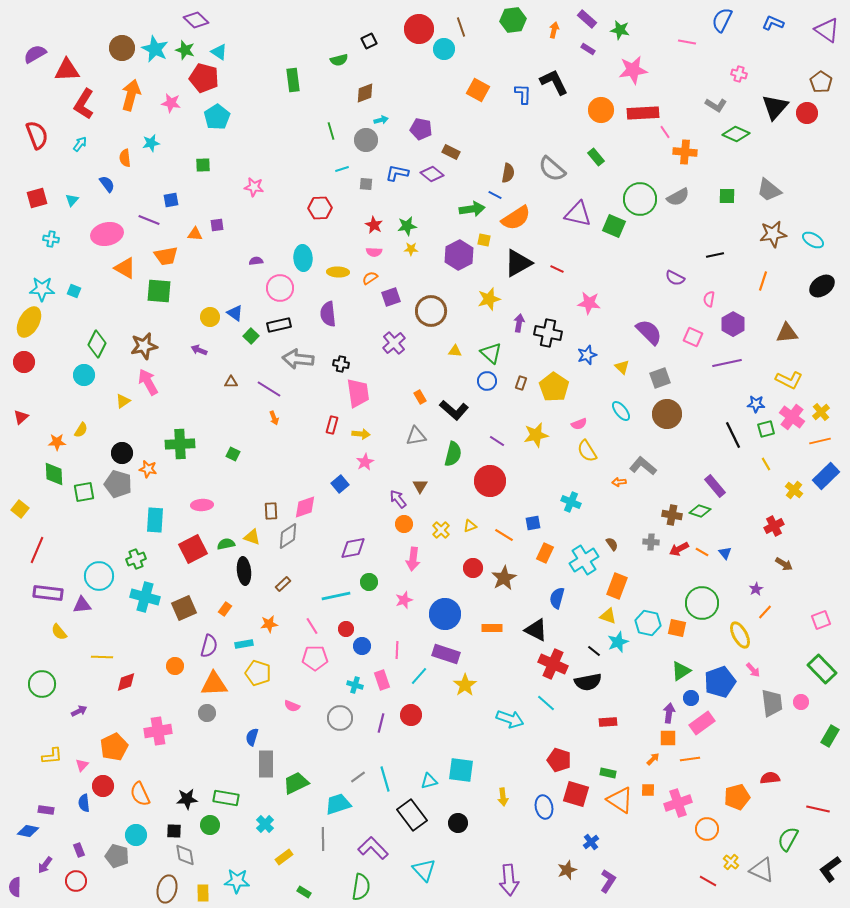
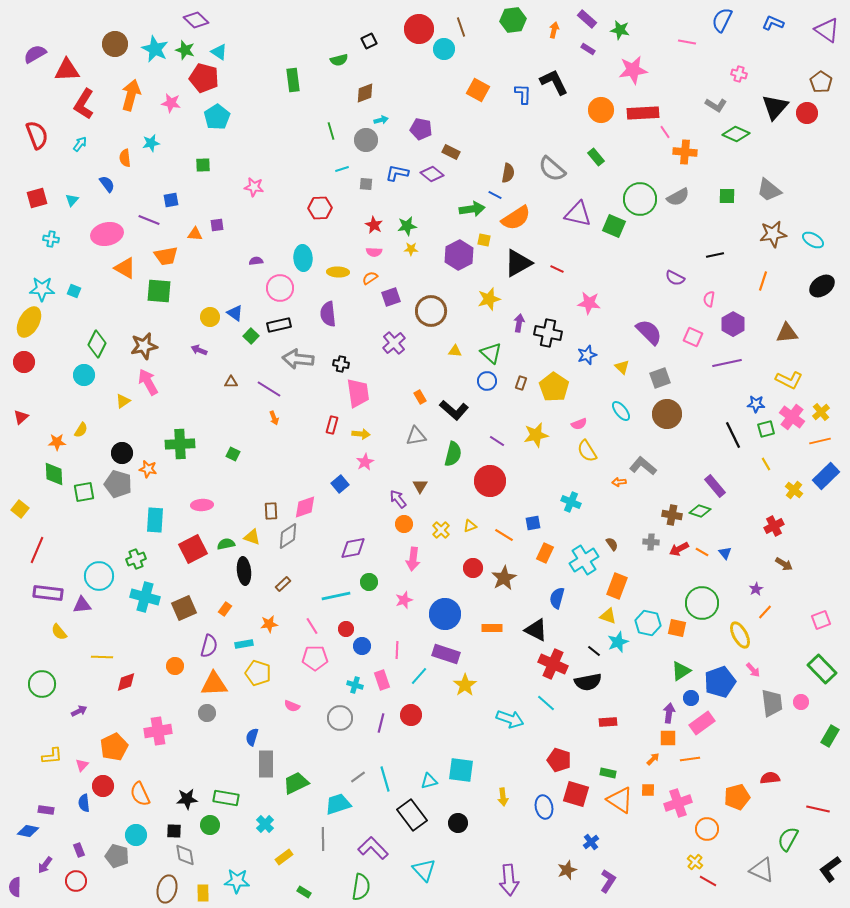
brown circle at (122, 48): moved 7 px left, 4 px up
yellow cross at (731, 862): moved 36 px left
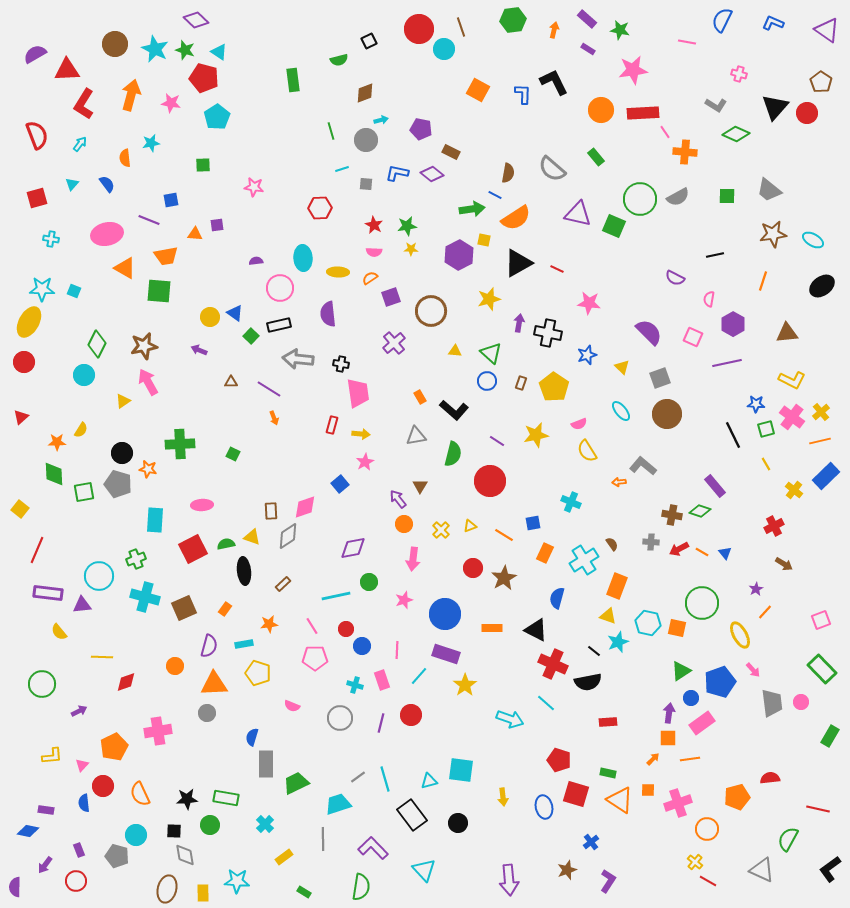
cyan triangle at (72, 200): moved 16 px up
yellow L-shape at (789, 380): moved 3 px right
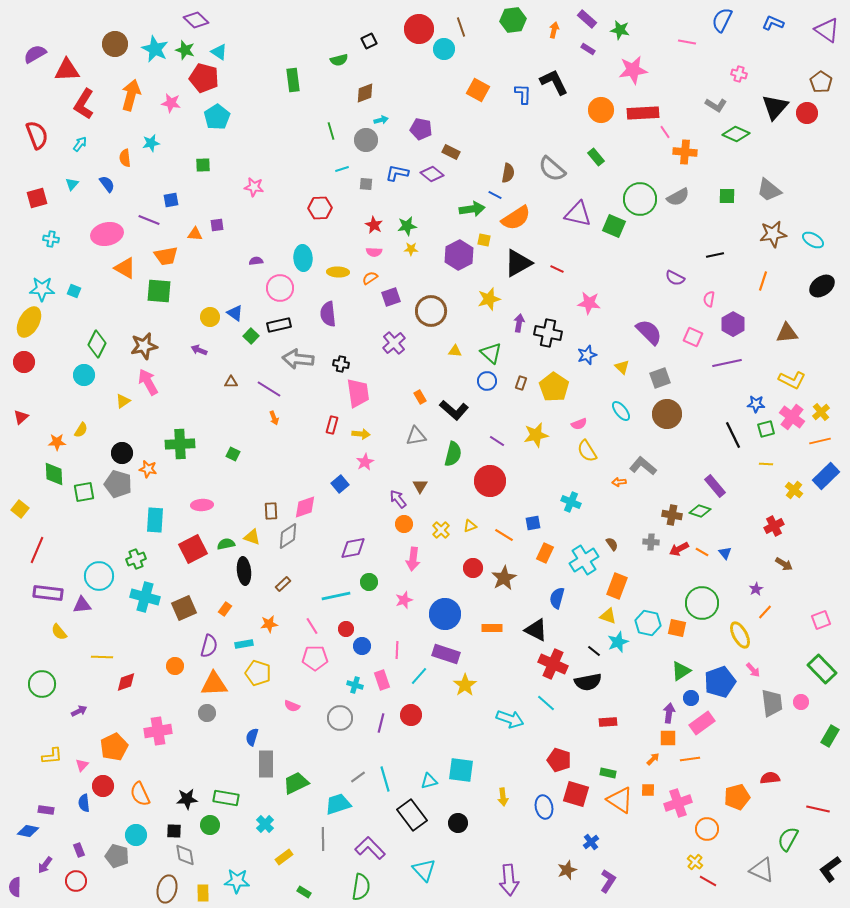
yellow line at (766, 464): rotated 56 degrees counterclockwise
purple L-shape at (373, 848): moved 3 px left
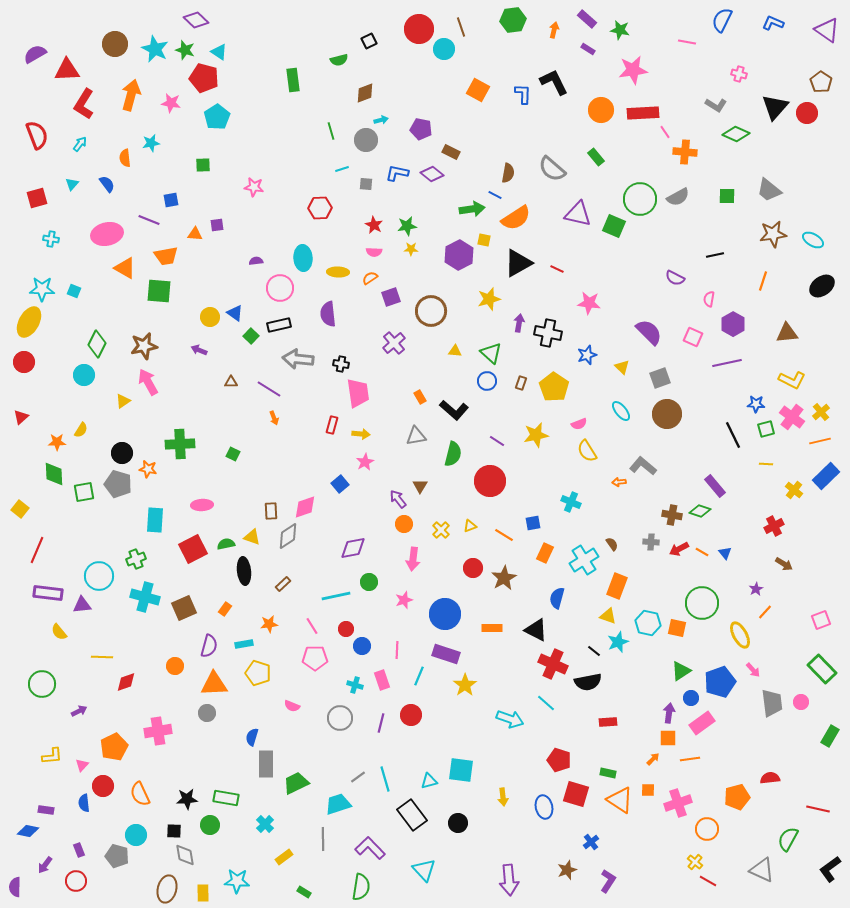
cyan line at (419, 676): rotated 18 degrees counterclockwise
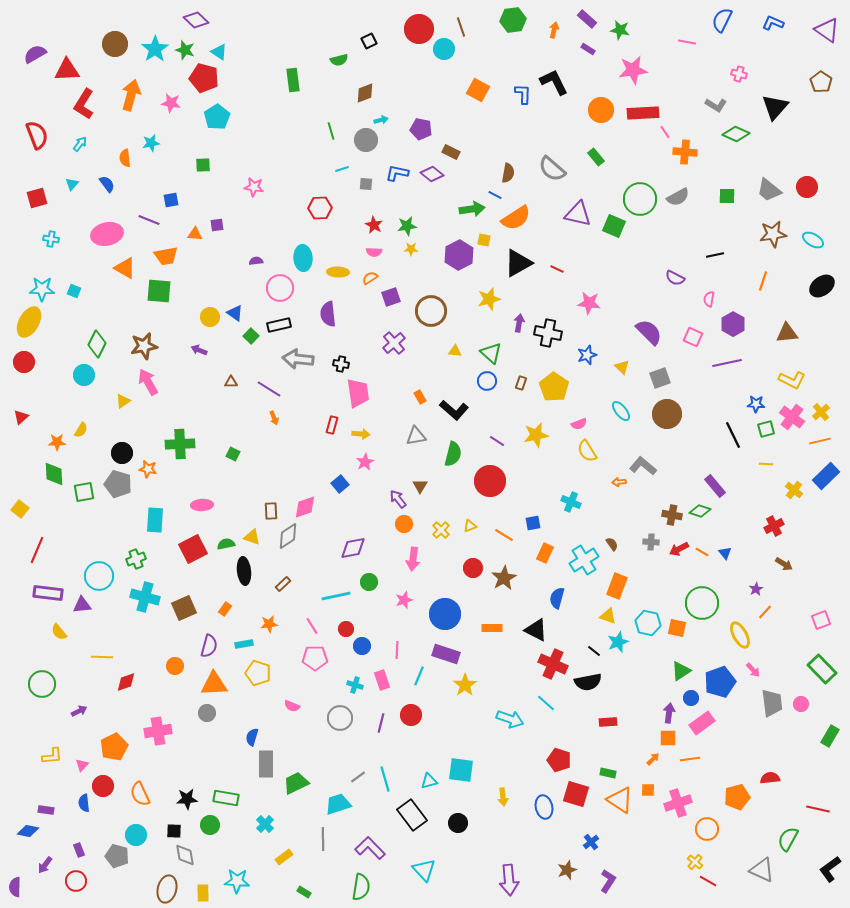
cyan star at (155, 49): rotated 12 degrees clockwise
red circle at (807, 113): moved 74 px down
pink circle at (801, 702): moved 2 px down
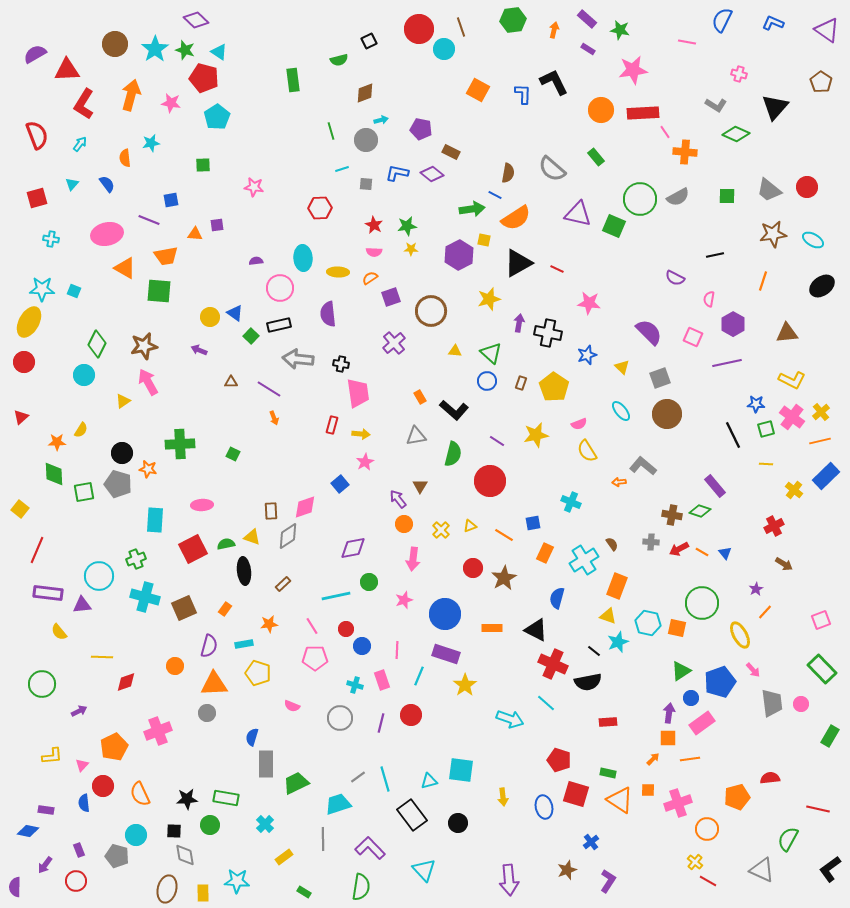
pink cross at (158, 731): rotated 12 degrees counterclockwise
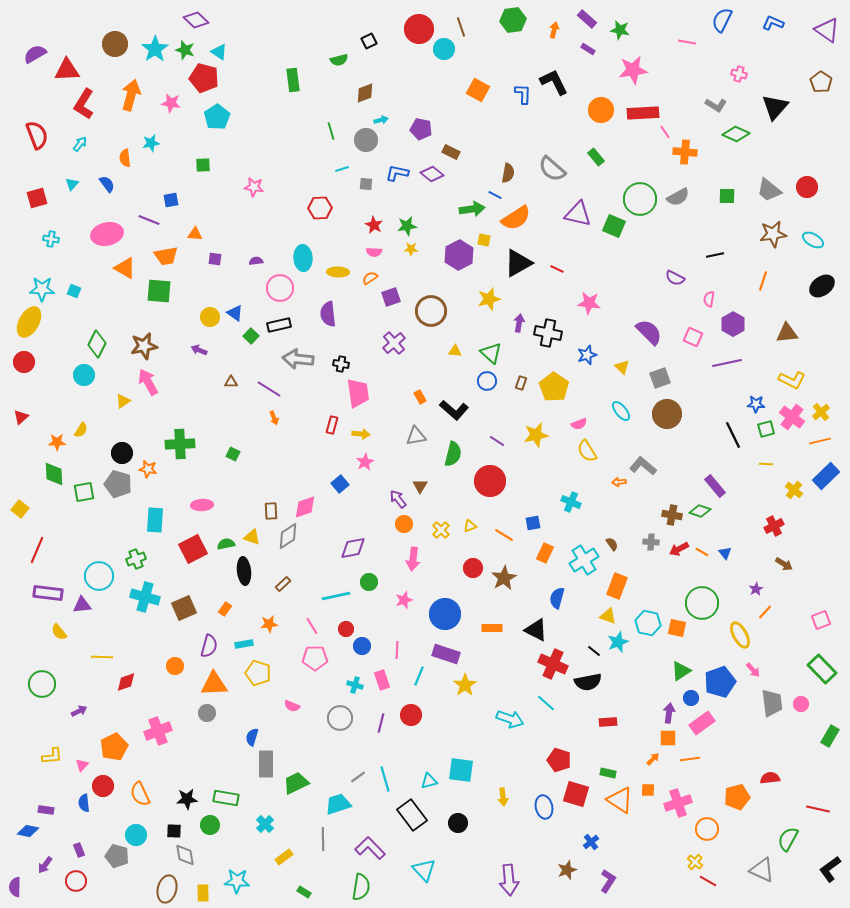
purple square at (217, 225): moved 2 px left, 34 px down; rotated 16 degrees clockwise
